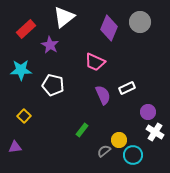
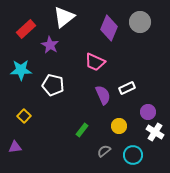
yellow circle: moved 14 px up
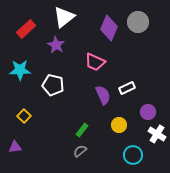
gray circle: moved 2 px left
purple star: moved 6 px right
cyan star: moved 1 px left
yellow circle: moved 1 px up
white cross: moved 2 px right, 2 px down
gray semicircle: moved 24 px left
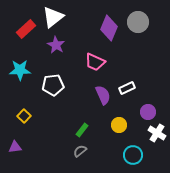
white triangle: moved 11 px left
white pentagon: rotated 20 degrees counterclockwise
white cross: moved 1 px up
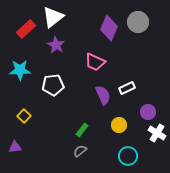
cyan circle: moved 5 px left, 1 px down
